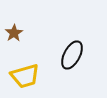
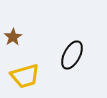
brown star: moved 1 px left, 4 px down
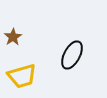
yellow trapezoid: moved 3 px left
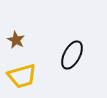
brown star: moved 3 px right, 3 px down; rotated 12 degrees counterclockwise
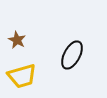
brown star: moved 1 px right
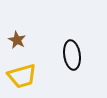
black ellipse: rotated 36 degrees counterclockwise
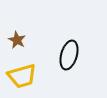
black ellipse: moved 3 px left; rotated 24 degrees clockwise
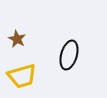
brown star: moved 1 px up
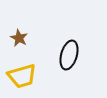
brown star: moved 2 px right, 1 px up
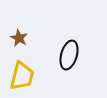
yellow trapezoid: rotated 60 degrees counterclockwise
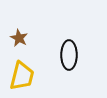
black ellipse: rotated 16 degrees counterclockwise
